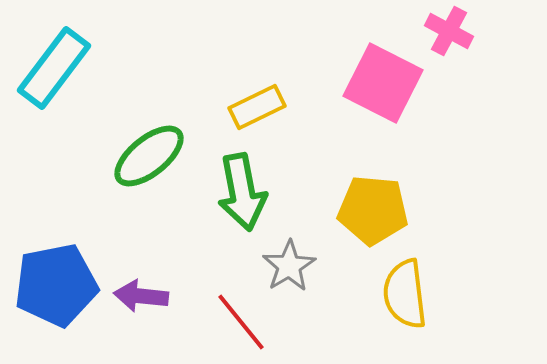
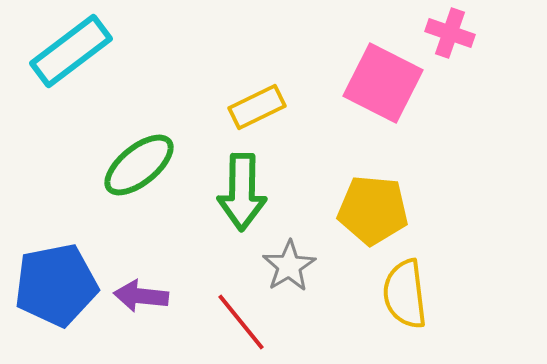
pink cross: moved 1 px right, 2 px down; rotated 9 degrees counterclockwise
cyan rectangle: moved 17 px right, 17 px up; rotated 16 degrees clockwise
green ellipse: moved 10 px left, 9 px down
green arrow: rotated 12 degrees clockwise
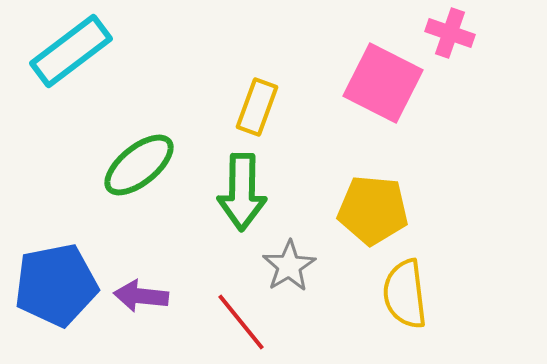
yellow rectangle: rotated 44 degrees counterclockwise
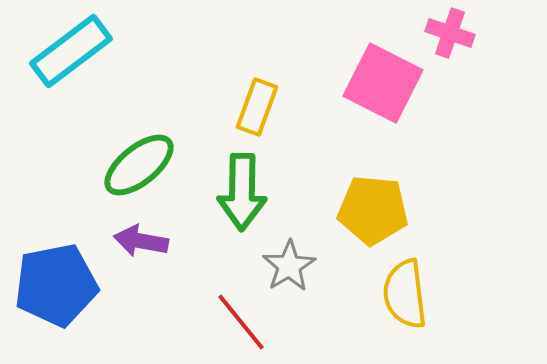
purple arrow: moved 55 px up; rotated 4 degrees clockwise
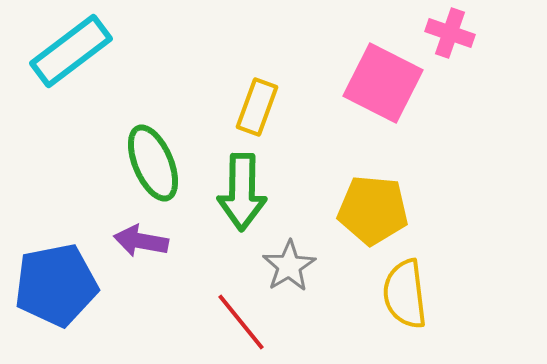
green ellipse: moved 14 px right, 2 px up; rotated 74 degrees counterclockwise
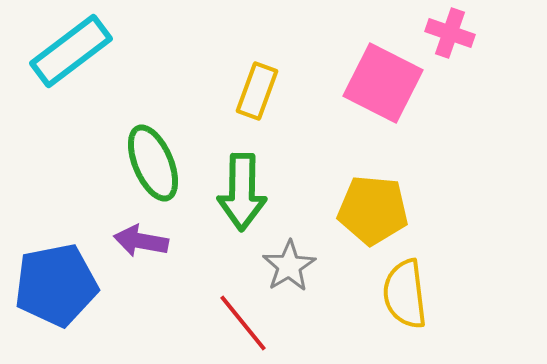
yellow rectangle: moved 16 px up
red line: moved 2 px right, 1 px down
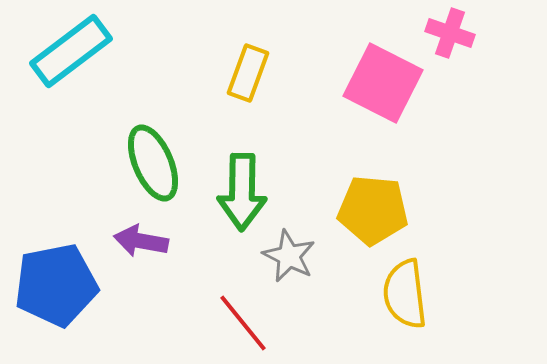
yellow rectangle: moved 9 px left, 18 px up
gray star: moved 10 px up; rotated 14 degrees counterclockwise
